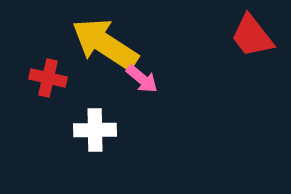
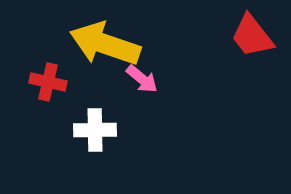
yellow arrow: rotated 14 degrees counterclockwise
red cross: moved 4 px down
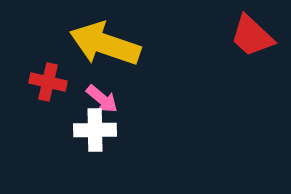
red trapezoid: rotated 9 degrees counterclockwise
pink arrow: moved 40 px left, 20 px down
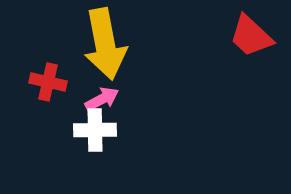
red trapezoid: moved 1 px left
yellow arrow: rotated 120 degrees counterclockwise
pink arrow: rotated 68 degrees counterclockwise
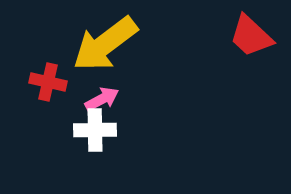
yellow arrow: rotated 64 degrees clockwise
